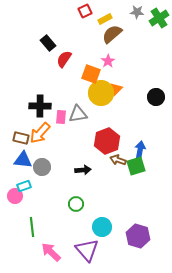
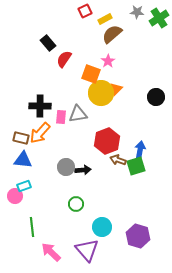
gray circle: moved 24 px right
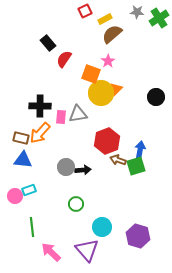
cyan rectangle: moved 5 px right, 4 px down
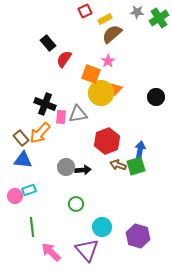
black cross: moved 5 px right, 2 px up; rotated 20 degrees clockwise
brown rectangle: rotated 35 degrees clockwise
brown arrow: moved 5 px down
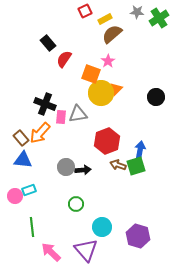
purple triangle: moved 1 px left
